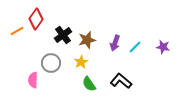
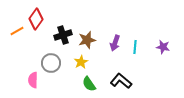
black cross: rotated 18 degrees clockwise
cyan line: rotated 40 degrees counterclockwise
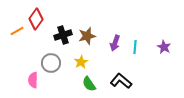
brown star: moved 4 px up
purple star: moved 1 px right; rotated 16 degrees clockwise
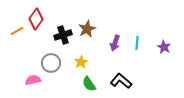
brown star: moved 7 px up; rotated 12 degrees counterclockwise
cyan line: moved 2 px right, 4 px up
pink semicircle: rotated 77 degrees clockwise
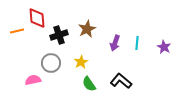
red diamond: moved 1 px right, 1 px up; rotated 40 degrees counterclockwise
orange line: rotated 16 degrees clockwise
black cross: moved 4 px left
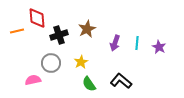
purple star: moved 5 px left
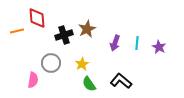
black cross: moved 5 px right
yellow star: moved 1 px right, 2 px down
pink semicircle: rotated 112 degrees clockwise
